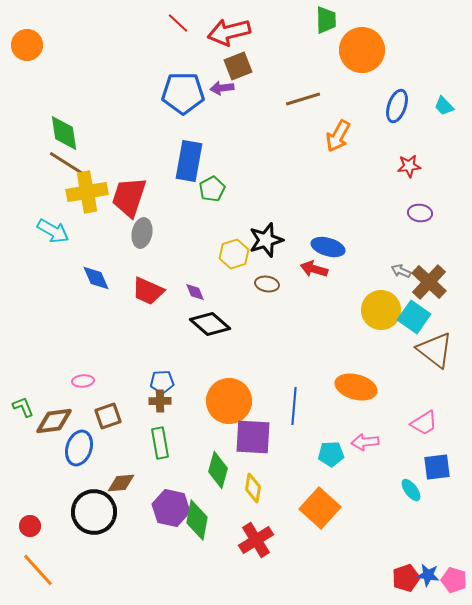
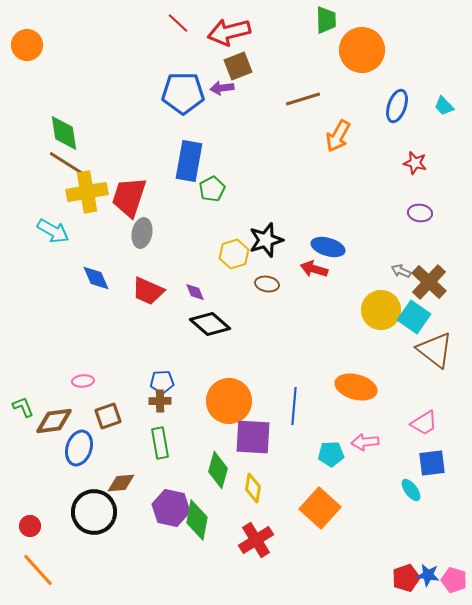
red star at (409, 166): moved 6 px right, 3 px up; rotated 20 degrees clockwise
blue square at (437, 467): moved 5 px left, 4 px up
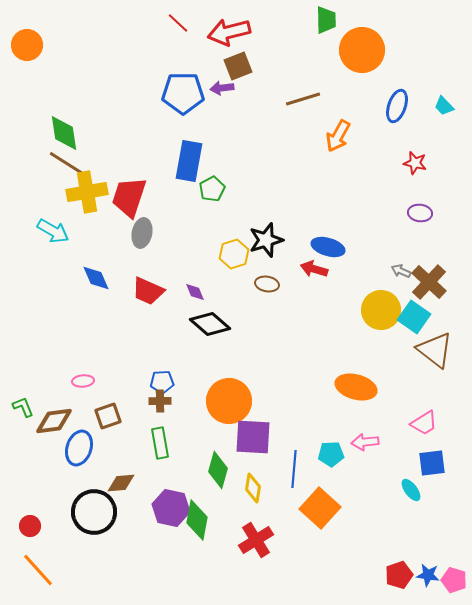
blue line at (294, 406): moved 63 px down
red pentagon at (406, 578): moved 7 px left, 3 px up
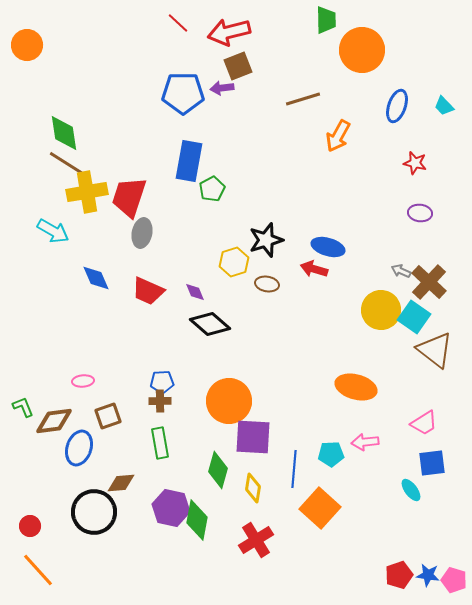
yellow hexagon at (234, 254): moved 8 px down
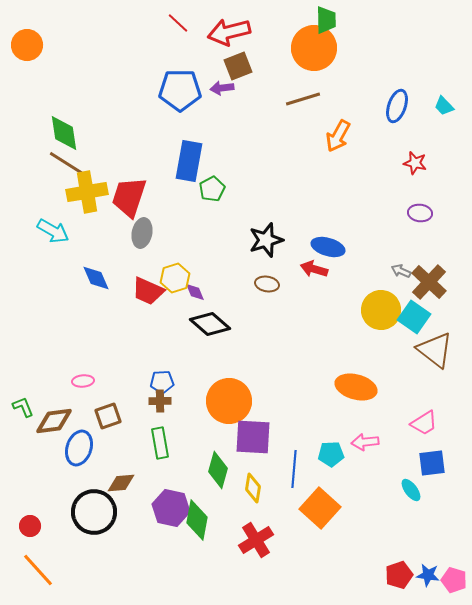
orange circle at (362, 50): moved 48 px left, 2 px up
blue pentagon at (183, 93): moved 3 px left, 3 px up
yellow hexagon at (234, 262): moved 59 px left, 16 px down
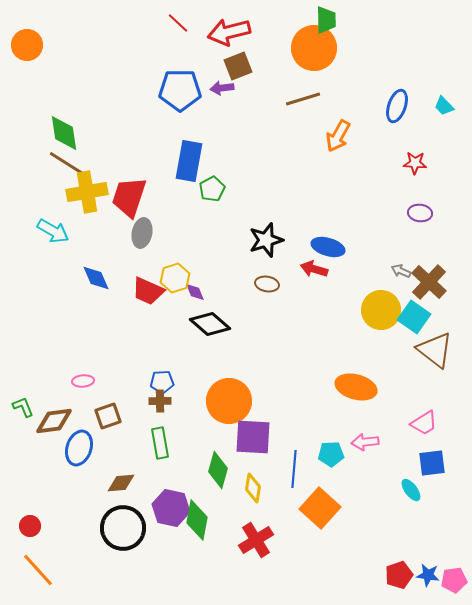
red star at (415, 163): rotated 10 degrees counterclockwise
black circle at (94, 512): moved 29 px right, 16 px down
pink pentagon at (454, 580): rotated 25 degrees counterclockwise
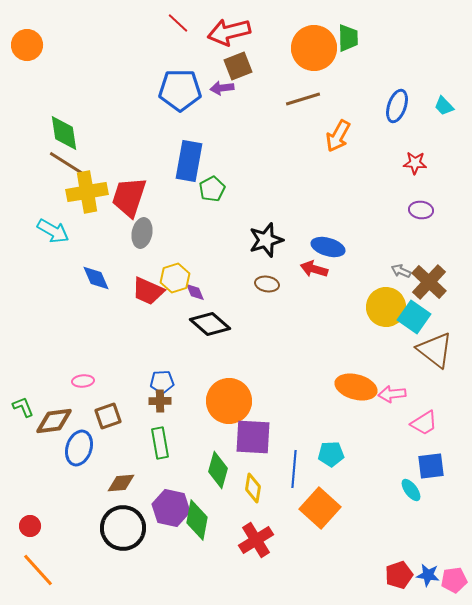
green trapezoid at (326, 20): moved 22 px right, 18 px down
purple ellipse at (420, 213): moved 1 px right, 3 px up
yellow circle at (381, 310): moved 5 px right, 3 px up
pink arrow at (365, 442): moved 27 px right, 48 px up
blue square at (432, 463): moved 1 px left, 3 px down
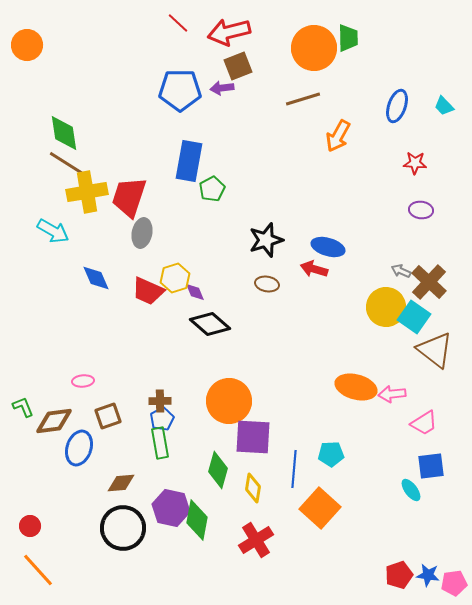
blue pentagon at (162, 382): moved 37 px down; rotated 25 degrees counterclockwise
pink pentagon at (454, 580): moved 3 px down
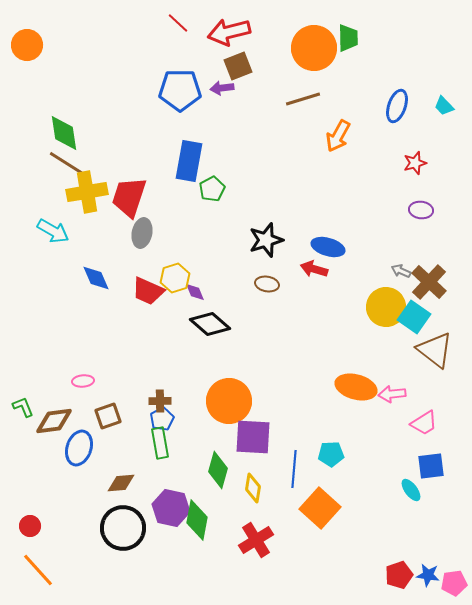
red star at (415, 163): rotated 20 degrees counterclockwise
